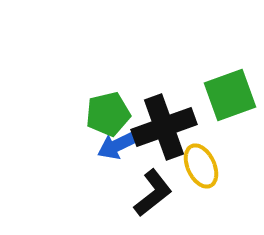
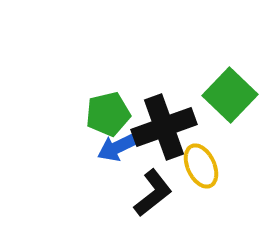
green square: rotated 26 degrees counterclockwise
blue arrow: moved 2 px down
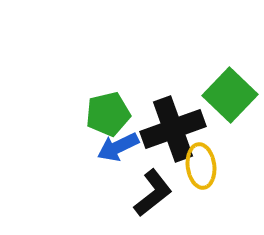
black cross: moved 9 px right, 2 px down
yellow ellipse: rotated 18 degrees clockwise
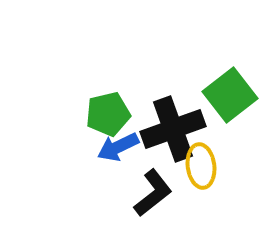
green square: rotated 8 degrees clockwise
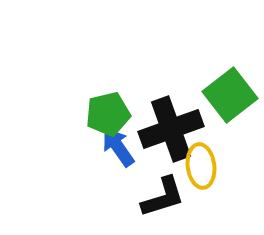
black cross: moved 2 px left
blue arrow: rotated 81 degrees clockwise
black L-shape: moved 10 px right, 4 px down; rotated 21 degrees clockwise
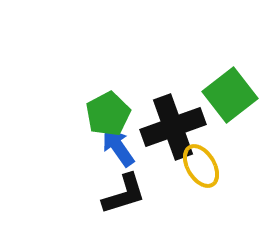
green pentagon: rotated 15 degrees counterclockwise
black cross: moved 2 px right, 2 px up
yellow ellipse: rotated 24 degrees counterclockwise
black L-shape: moved 39 px left, 3 px up
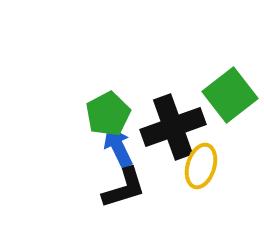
blue arrow: rotated 9 degrees clockwise
yellow ellipse: rotated 48 degrees clockwise
black L-shape: moved 6 px up
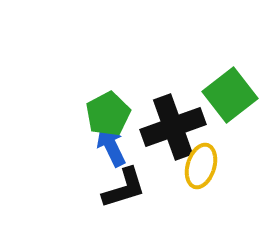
blue arrow: moved 7 px left, 1 px up
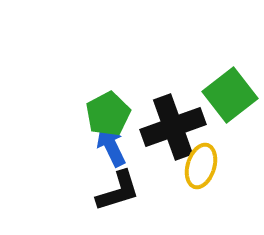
black L-shape: moved 6 px left, 3 px down
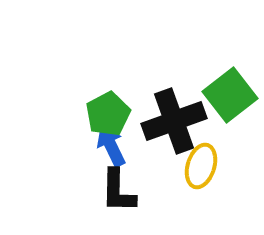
black cross: moved 1 px right, 6 px up
black L-shape: rotated 108 degrees clockwise
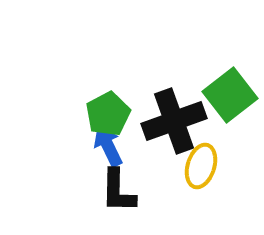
blue arrow: moved 3 px left
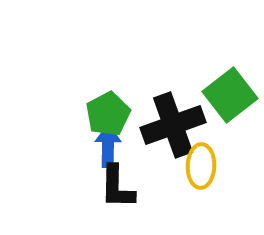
black cross: moved 1 px left, 4 px down
blue arrow: rotated 27 degrees clockwise
yellow ellipse: rotated 15 degrees counterclockwise
black L-shape: moved 1 px left, 4 px up
